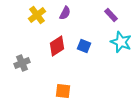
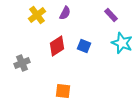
cyan star: moved 1 px right, 1 px down
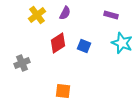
purple rectangle: rotated 32 degrees counterclockwise
red diamond: moved 1 px right, 3 px up
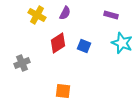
yellow cross: rotated 24 degrees counterclockwise
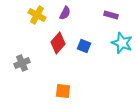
red diamond: rotated 15 degrees counterclockwise
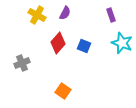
purple rectangle: rotated 56 degrees clockwise
orange square: rotated 28 degrees clockwise
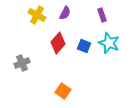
purple rectangle: moved 9 px left
cyan star: moved 13 px left
